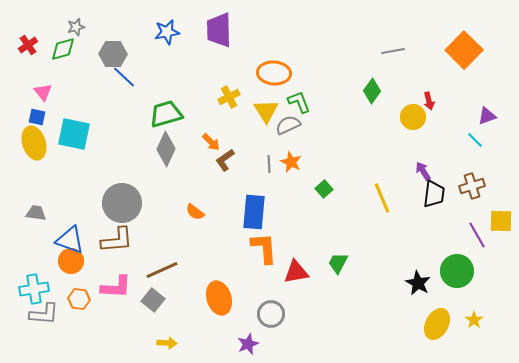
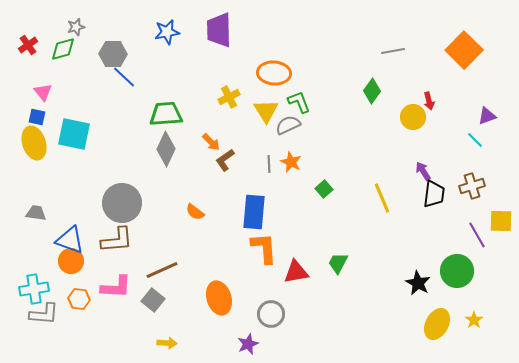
green trapezoid at (166, 114): rotated 12 degrees clockwise
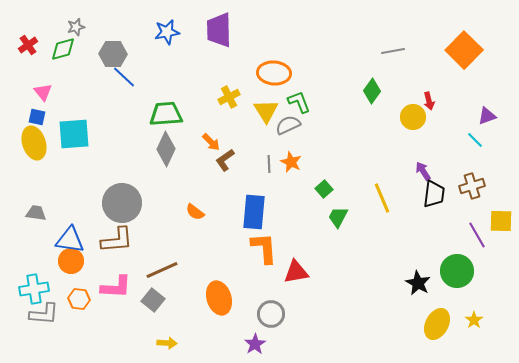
cyan square at (74, 134): rotated 16 degrees counterclockwise
blue triangle at (70, 240): rotated 12 degrees counterclockwise
green trapezoid at (338, 263): moved 46 px up
purple star at (248, 344): moved 7 px right; rotated 10 degrees counterclockwise
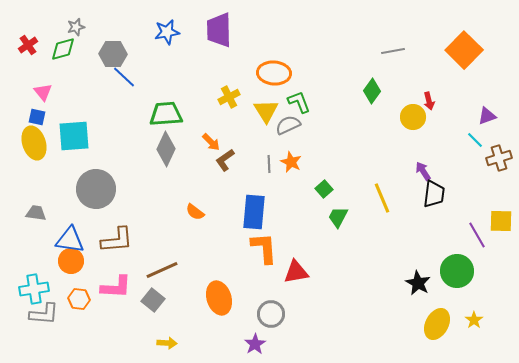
cyan square at (74, 134): moved 2 px down
brown cross at (472, 186): moved 27 px right, 28 px up
gray circle at (122, 203): moved 26 px left, 14 px up
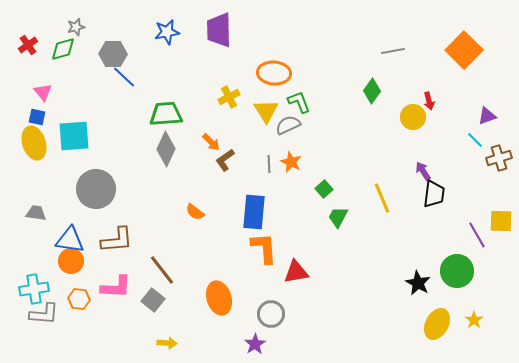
brown line at (162, 270): rotated 76 degrees clockwise
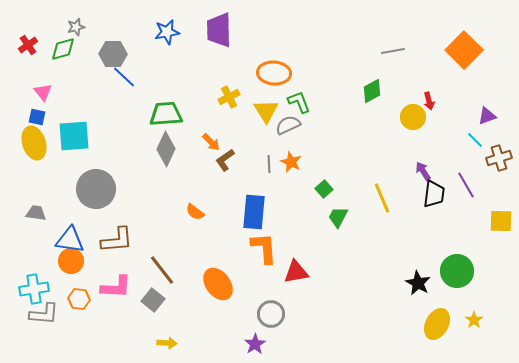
green diamond at (372, 91): rotated 25 degrees clockwise
purple line at (477, 235): moved 11 px left, 50 px up
orange ellipse at (219, 298): moved 1 px left, 14 px up; rotated 20 degrees counterclockwise
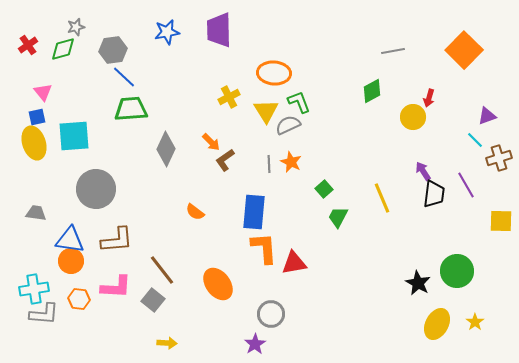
gray hexagon at (113, 54): moved 4 px up; rotated 8 degrees counterclockwise
red arrow at (429, 101): moved 3 px up; rotated 30 degrees clockwise
green trapezoid at (166, 114): moved 35 px left, 5 px up
blue square at (37, 117): rotated 24 degrees counterclockwise
red triangle at (296, 272): moved 2 px left, 9 px up
yellow star at (474, 320): moved 1 px right, 2 px down
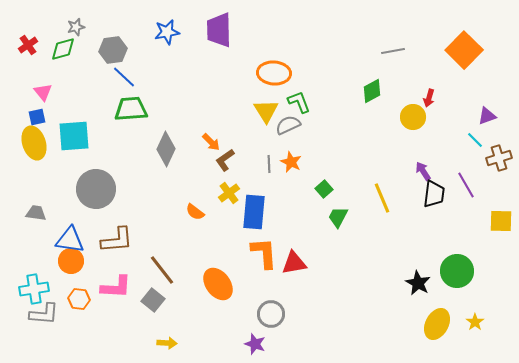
yellow cross at (229, 97): moved 96 px down; rotated 10 degrees counterclockwise
orange L-shape at (264, 248): moved 5 px down
purple star at (255, 344): rotated 20 degrees counterclockwise
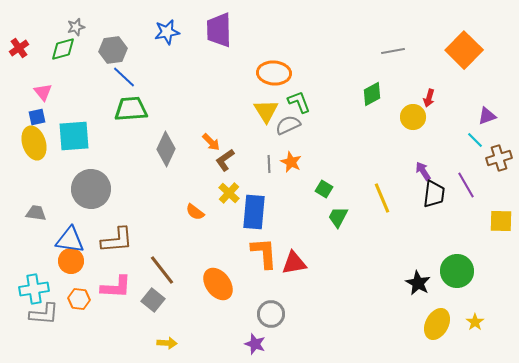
red cross at (28, 45): moved 9 px left, 3 px down
green diamond at (372, 91): moved 3 px down
gray circle at (96, 189): moved 5 px left
green square at (324, 189): rotated 18 degrees counterclockwise
yellow cross at (229, 193): rotated 10 degrees counterclockwise
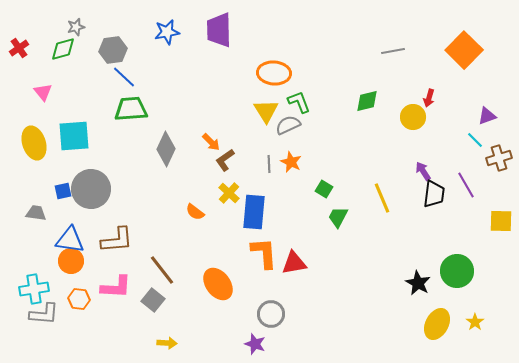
green diamond at (372, 94): moved 5 px left, 7 px down; rotated 15 degrees clockwise
blue square at (37, 117): moved 26 px right, 74 px down
